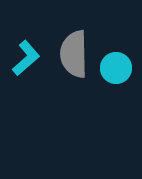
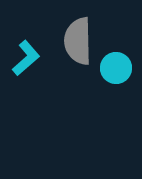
gray semicircle: moved 4 px right, 13 px up
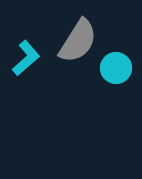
gray semicircle: rotated 147 degrees counterclockwise
